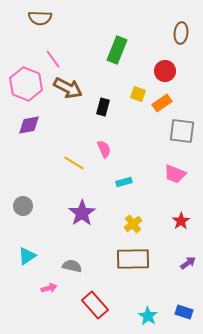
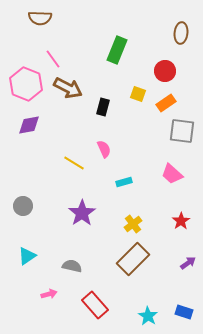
orange rectangle: moved 4 px right
pink trapezoid: moved 3 px left; rotated 20 degrees clockwise
brown rectangle: rotated 44 degrees counterclockwise
pink arrow: moved 6 px down
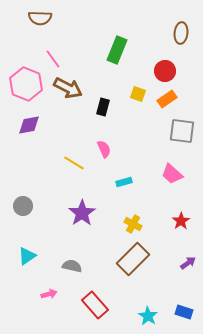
orange rectangle: moved 1 px right, 4 px up
yellow cross: rotated 24 degrees counterclockwise
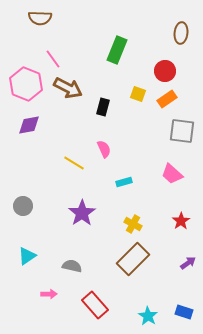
pink arrow: rotated 14 degrees clockwise
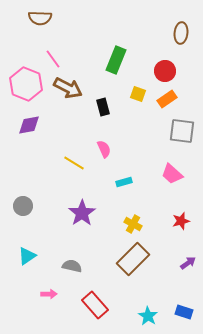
green rectangle: moved 1 px left, 10 px down
black rectangle: rotated 30 degrees counterclockwise
red star: rotated 18 degrees clockwise
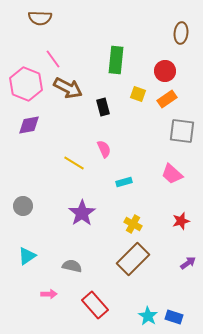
green rectangle: rotated 16 degrees counterclockwise
blue rectangle: moved 10 px left, 5 px down
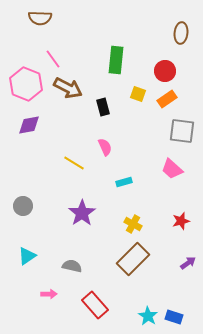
pink semicircle: moved 1 px right, 2 px up
pink trapezoid: moved 5 px up
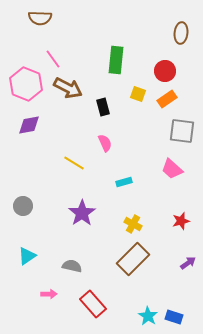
pink semicircle: moved 4 px up
red rectangle: moved 2 px left, 1 px up
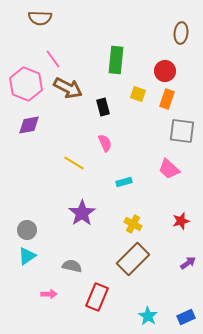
orange rectangle: rotated 36 degrees counterclockwise
pink trapezoid: moved 3 px left
gray circle: moved 4 px right, 24 px down
red rectangle: moved 4 px right, 7 px up; rotated 64 degrees clockwise
blue rectangle: moved 12 px right; rotated 42 degrees counterclockwise
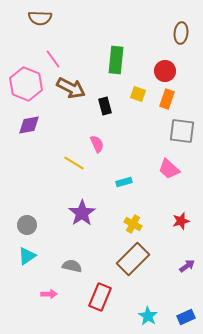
brown arrow: moved 3 px right
black rectangle: moved 2 px right, 1 px up
pink semicircle: moved 8 px left, 1 px down
gray circle: moved 5 px up
purple arrow: moved 1 px left, 3 px down
red rectangle: moved 3 px right
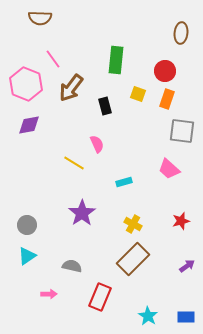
brown arrow: rotated 100 degrees clockwise
blue rectangle: rotated 24 degrees clockwise
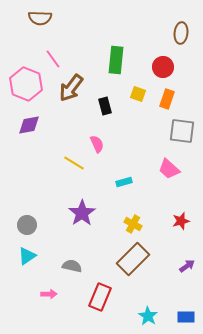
red circle: moved 2 px left, 4 px up
